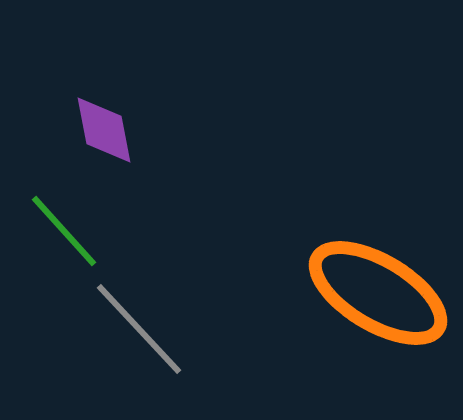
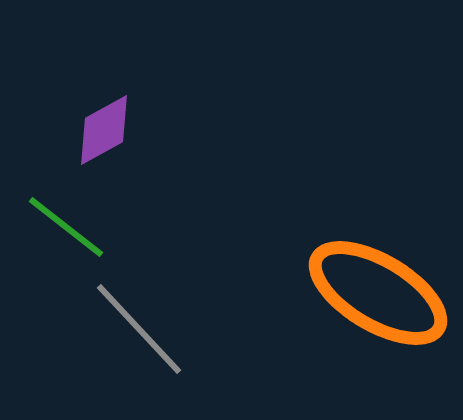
purple diamond: rotated 72 degrees clockwise
green line: moved 2 px right, 4 px up; rotated 10 degrees counterclockwise
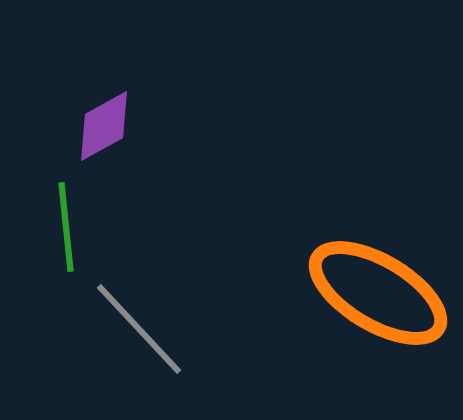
purple diamond: moved 4 px up
green line: rotated 46 degrees clockwise
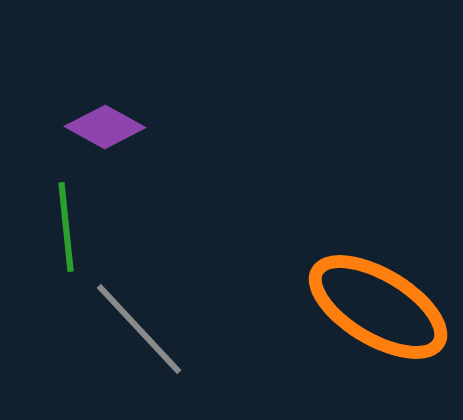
purple diamond: moved 1 px right, 1 px down; rotated 58 degrees clockwise
orange ellipse: moved 14 px down
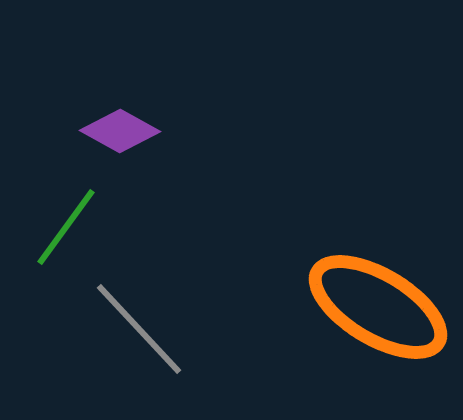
purple diamond: moved 15 px right, 4 px down
green line: rotated 42 degrees clockwise
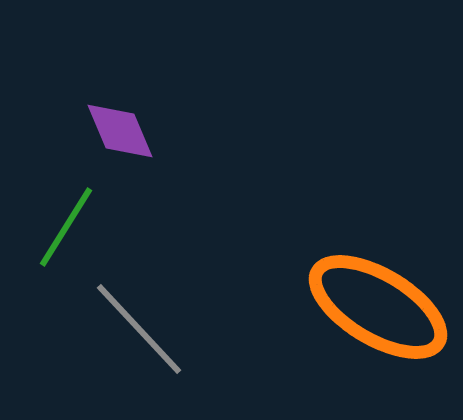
purple diamond: rotated 38 degrees clockwise
green line: rotated 4 degrees counterclockwise
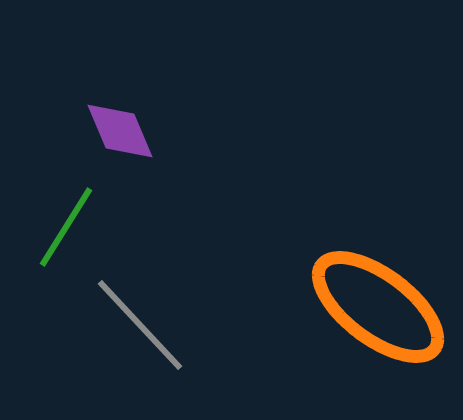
orange ellipse: rotated 6 degrees clockwise
gray line: moved 1 px right, 4 px up
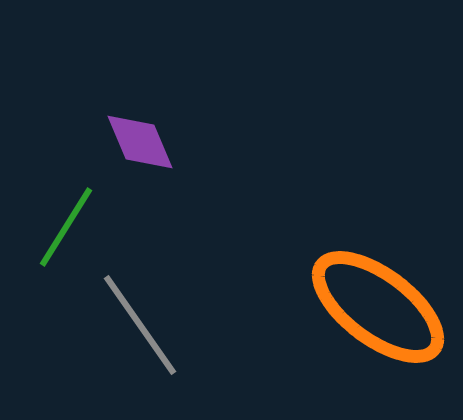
purple diamond: moved 20 px right, 11 px down
gray line: rotated 8 degrees clockwise
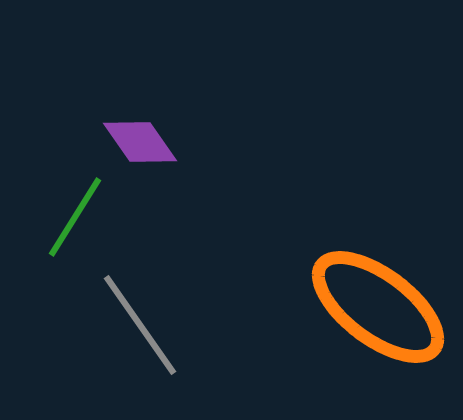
purple diamond: rotated 12 degrees counterclockwise
green line: moved 9 px right, 10 px up
